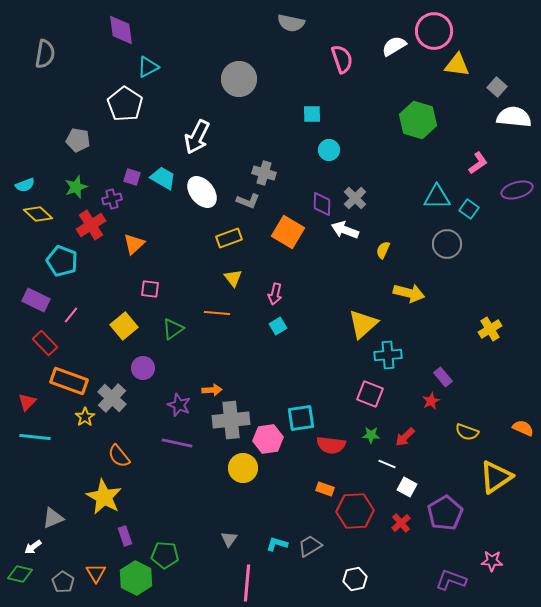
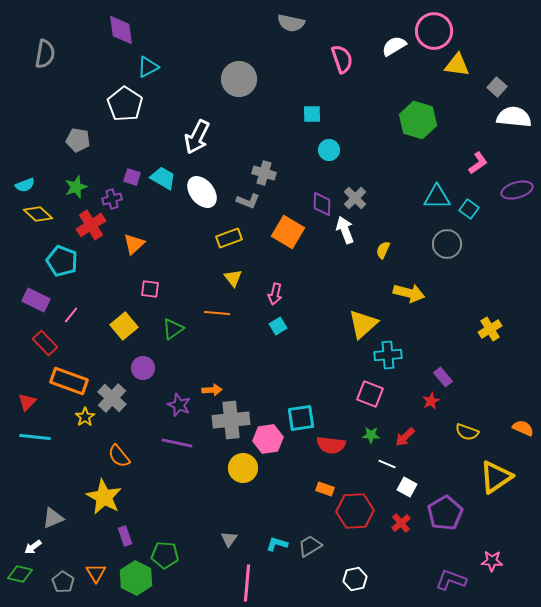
white arrow at (345, 230): rotated 48 degrees clockwise
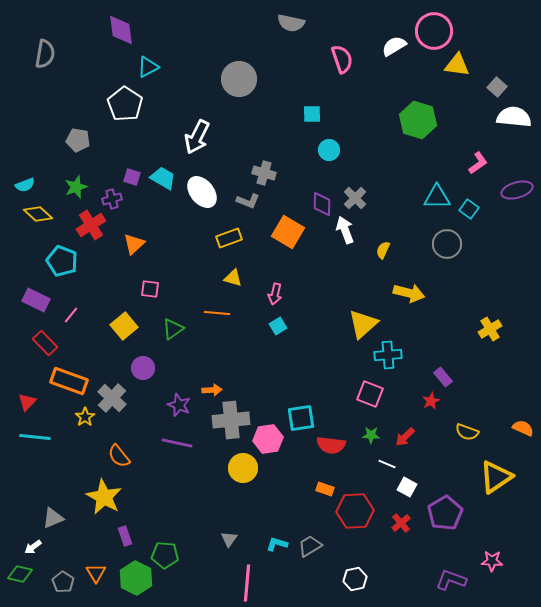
yellow triangle at (233, 278): rotated 36 degrees counterclockwise
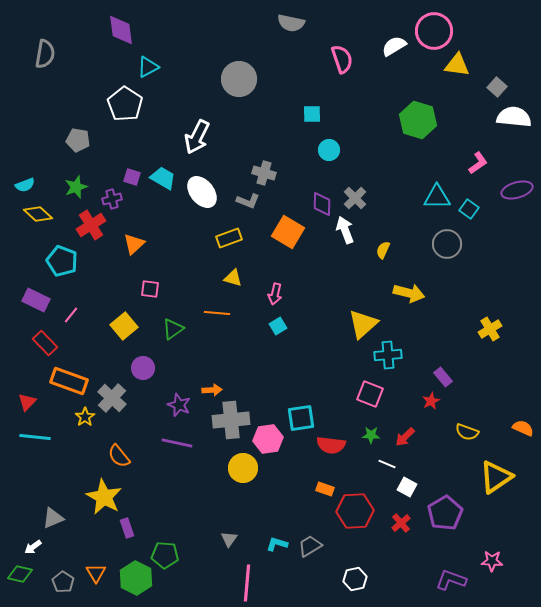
purple rectangle at (125, 536): moved 2 px right, 8 px up
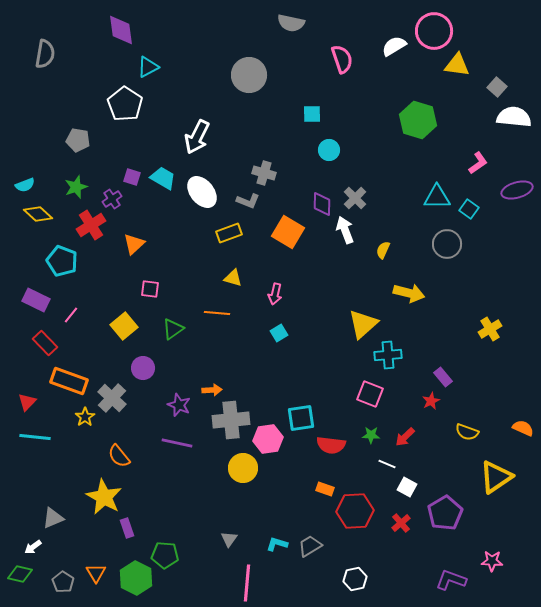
gray circle at (239, 79): moved 10 px right, 4 px up
purple cross at (112, 199): rotated 18 degrees counterclockwise
yellow rectangle at (229, 238): moved 5 px up
cyan square at (278, 326): moved 1 px right, 7 px down
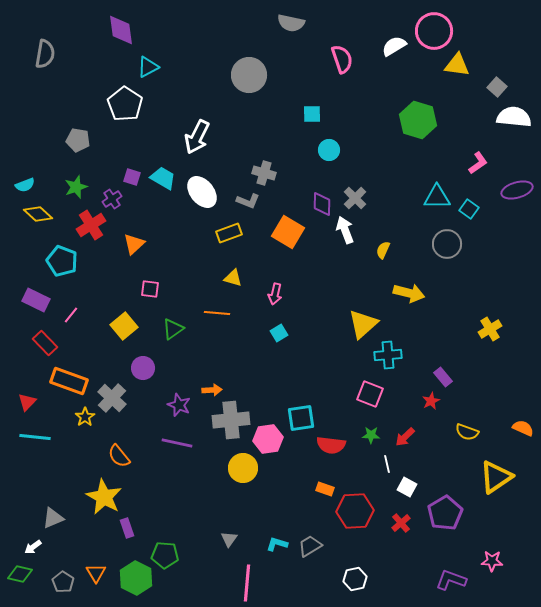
white line at (387, 464): rotated 54 degrees clockwise
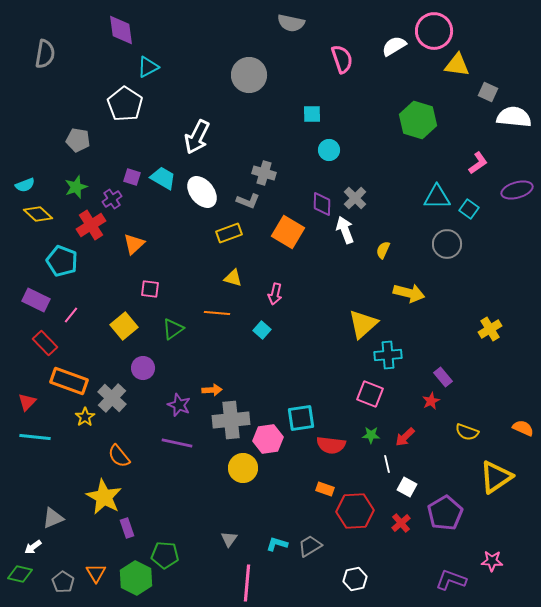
gray square at (497, 87): moved 9 px left, 5 px down; rotated 18 degrees counterclockwise
cyan square at (279, 333): moved 17 px left, 3 px up; rotated 18 degrees counterclockwise
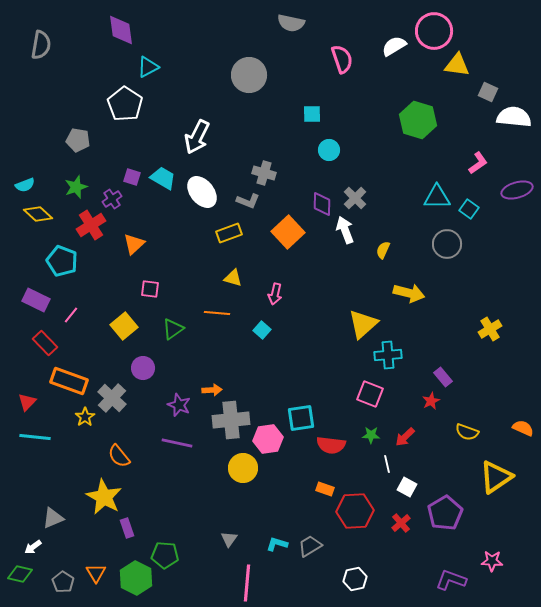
gray semicircle at (45, 54): moved 4 px left, 9 px up
orange square at (288, 232): rotated 16 degrees clockwise
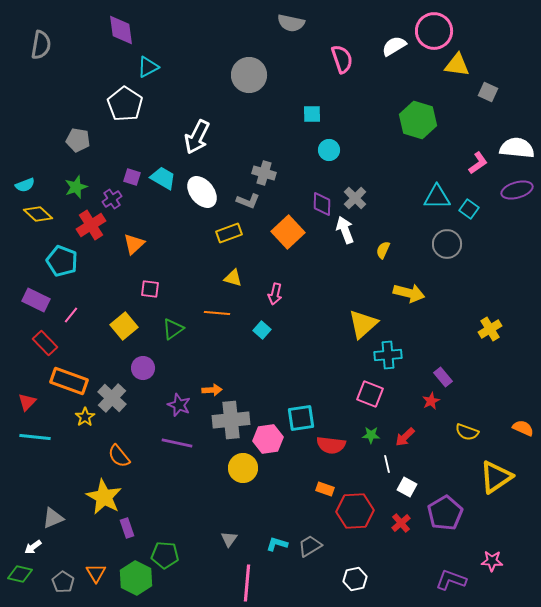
white semicircle at (514, 117): moved 3 px right, 31 px down
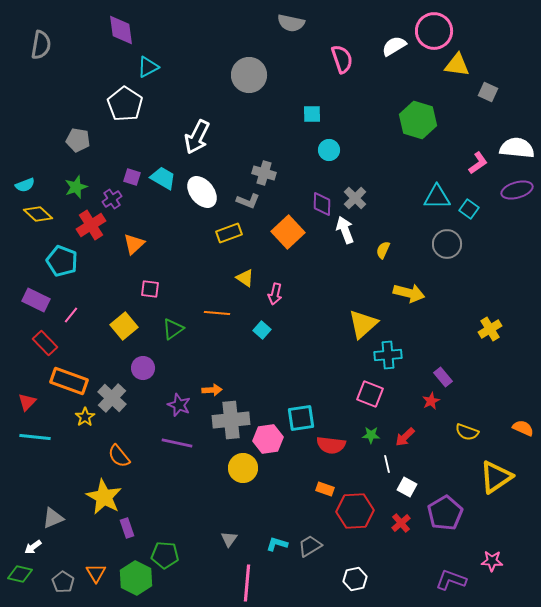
yellow triangle at (233, 278): moved 12 px right; rotated 18 degrees clockwise
